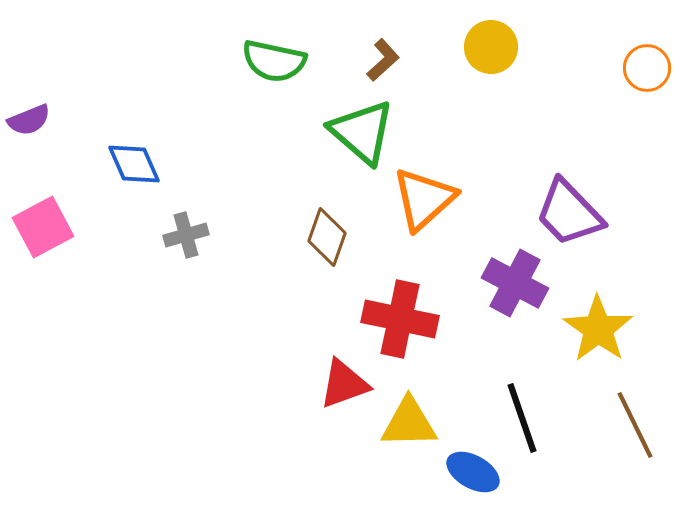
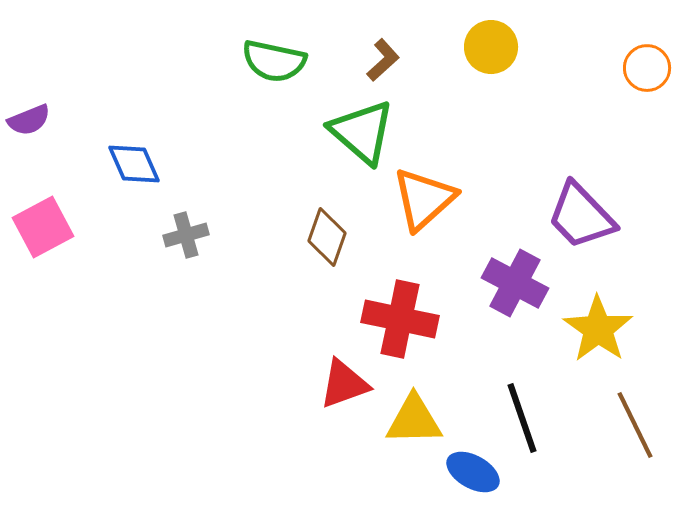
purple trapezoid: moved 12 px right, 3 px down
yellow triangle: moved 5 px right, 3 px up
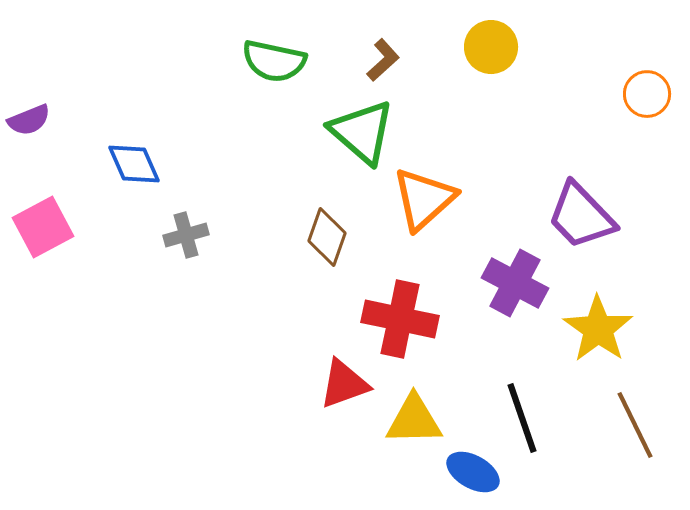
orange circle: moved 26 px down
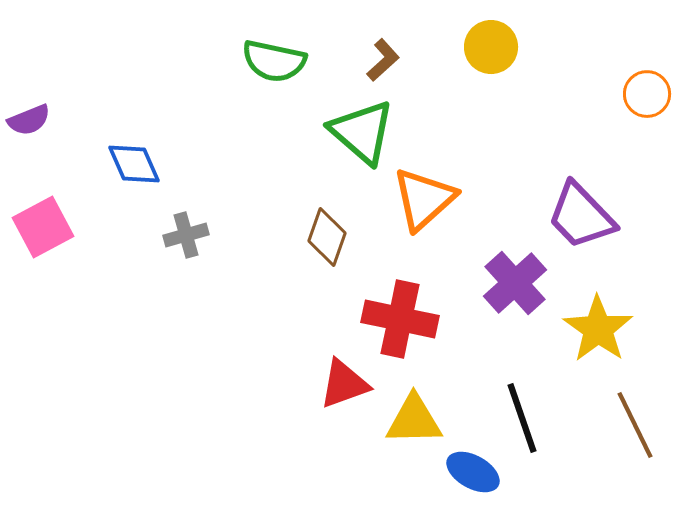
purple cross: rotated 20 degrees clockwise
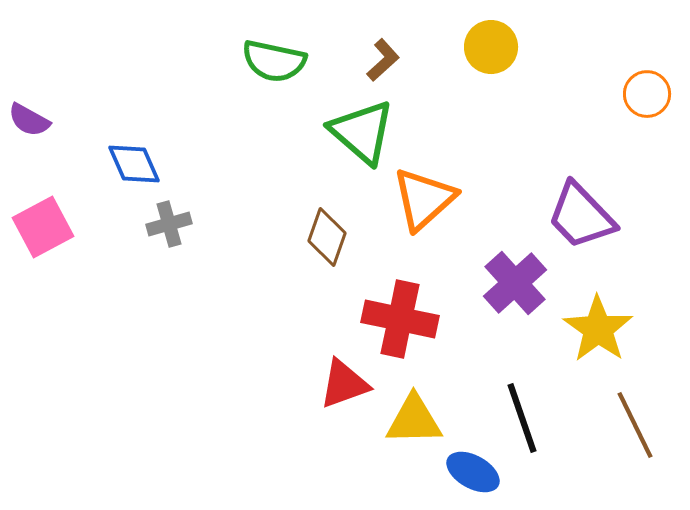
purple semicircle: rotated 51 degrees clockwise
gray cross: moved 17 px left, 11 px up
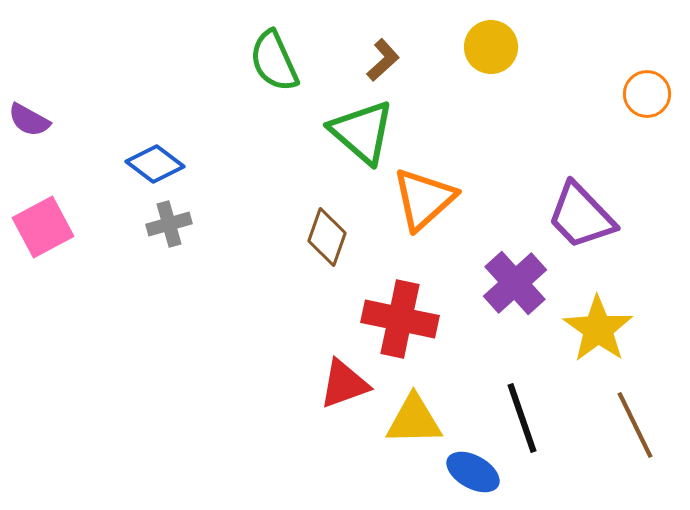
green semicircle: rotated 54 degrees clockwise
blue diamond: moved 21 px right; rotated 30 degrees counterclockwise
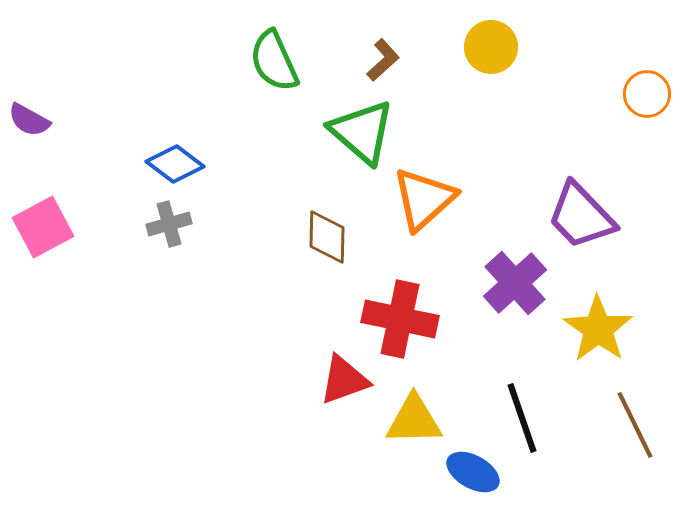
blue diamond: moved 20 px right
brown diamond: rotated 18 degrees counterclockwise
red triangle: moved 4 px up
